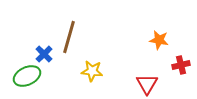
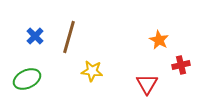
orange star: rotated 18 degrees clockwise
blue cross: moved 9 px left, 18 px up
green ellipse: moved 3 px down
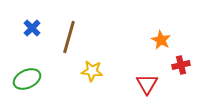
blue cross: moved 3 px left, 8 px up
orange star: moved 2 px right
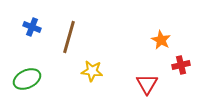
blue cross: moved 1 px up; rotated 24 degrees counterclockwise
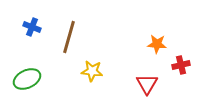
orange star: moved 4 px left, 4 px down; rotated 24 degrees counterclockwise
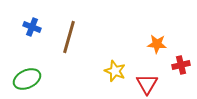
yellow star: moved 23 px right; rotated 15 degrees clockwise
